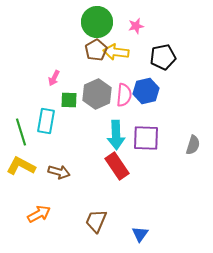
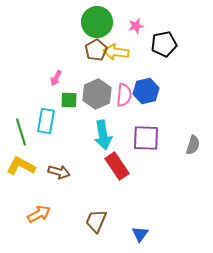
black pentagon: moved 1 px right, 13 px up
pink arrow: moved 2 px right
cyan arrow: moved 13 px left; rotated 8 degrees counterclockwise
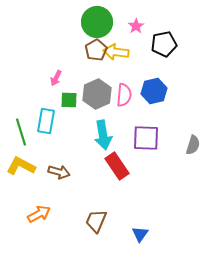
pink star: rotated 21 degrees counterclockwise
blue hexagon: moved 8 px right
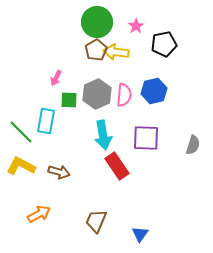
green line: rotated 28 degrees counterclockwise
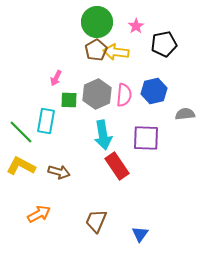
gray semicircle: moved 8 px left, 31 px up; rotated 114 degrees counterclockwise
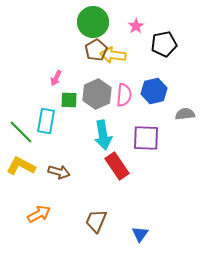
green circle: moved 4 px left
yellow arrow: moved 3 px left, 3 px down
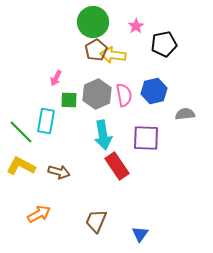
pink semicircle: rotated 15 degrees counterclockwise
